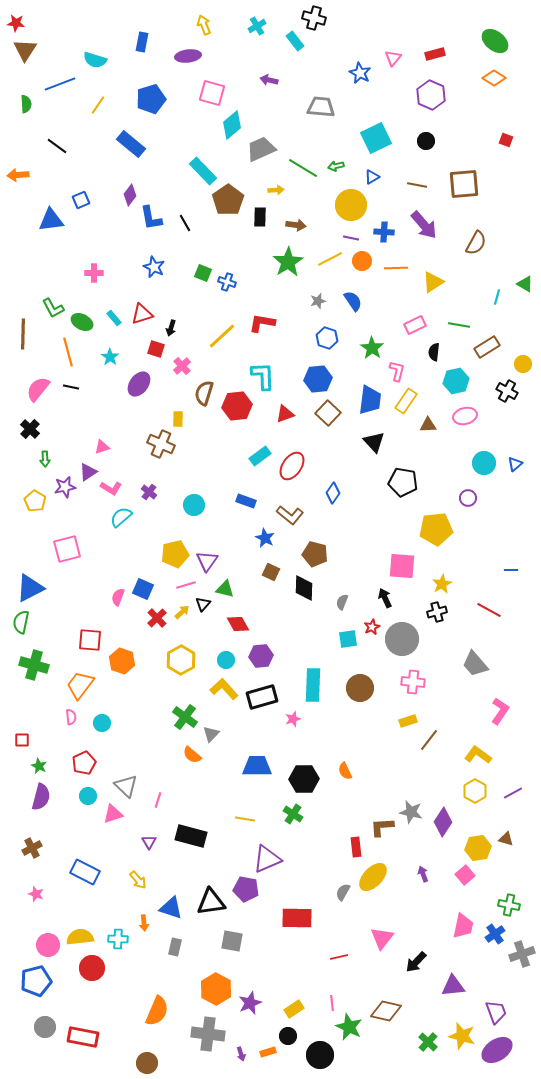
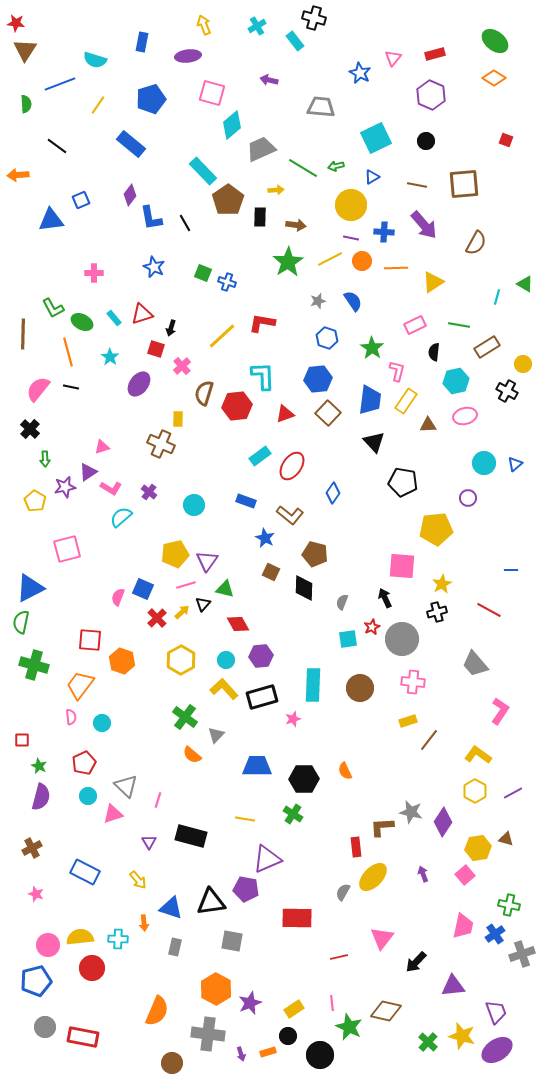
gray triangle at (211, 734): moved 5 px right, 1 px down
brown circle at (147, 1063): moved 25 px right
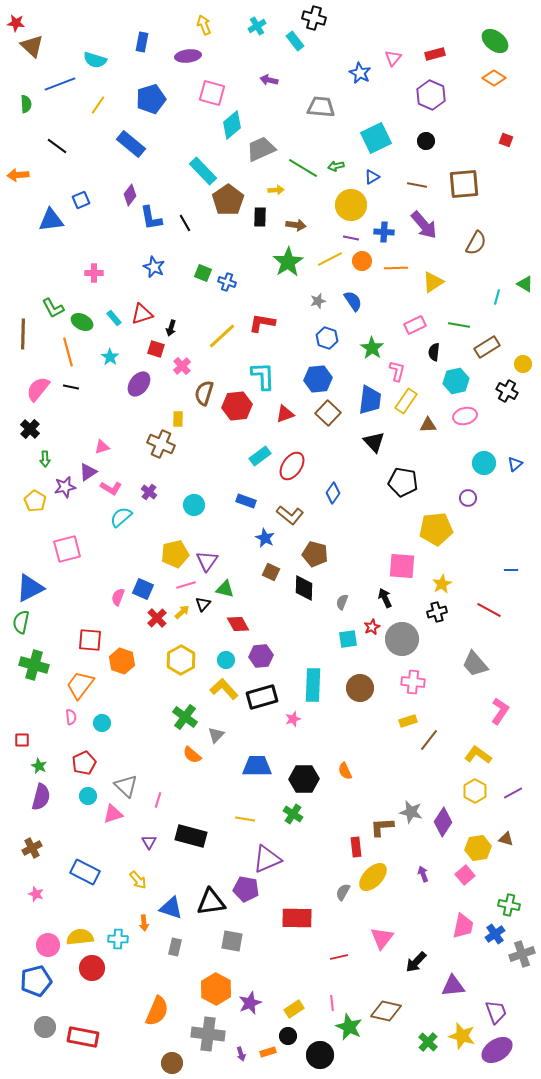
brown triangle at (25, 50): moved 7 px right, 4 px up; rotated 20 degrees counterclockwise
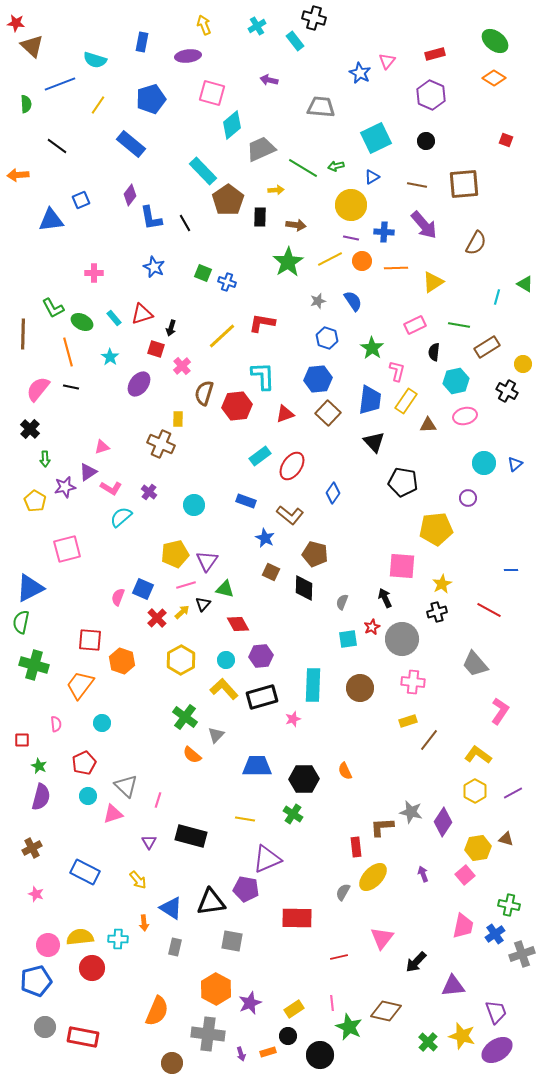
pink triangle at (393, 58): moved 6 px left, 3 px down
pink semicircle at (71, 717): moved 15 px left, 7 px down
blue triangle at (171, 908): rotated 15 degrees clockwise
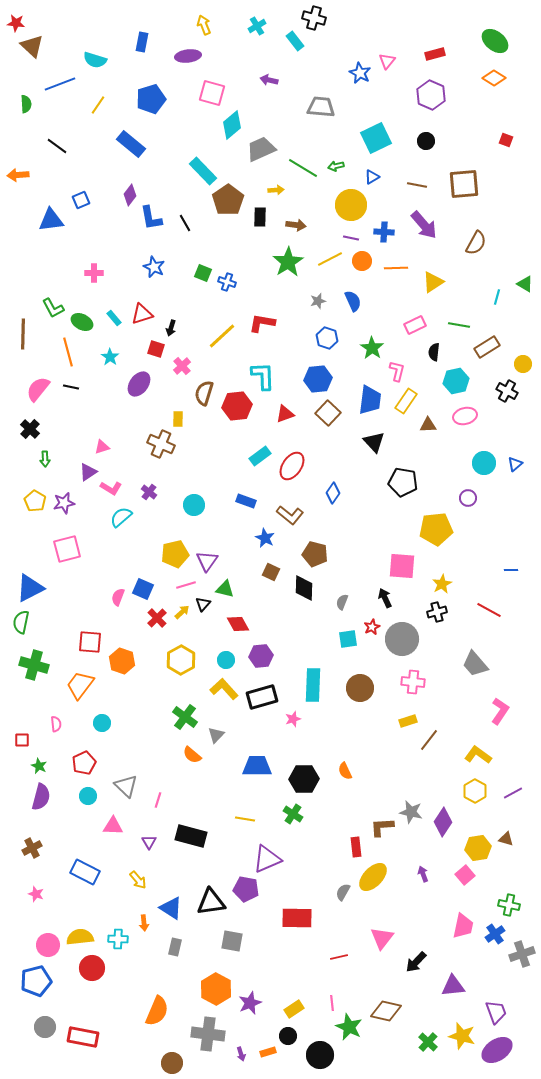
blue semicircle at (353, 301): rotated 10 degrees clockwise
purple star at (65, 487): moved 1 px left, 16 px down
red square at (90, 640): moved 2 px down
pink triangle at (113, 814): moved 12 px down; rotated 20 degrees clockwise
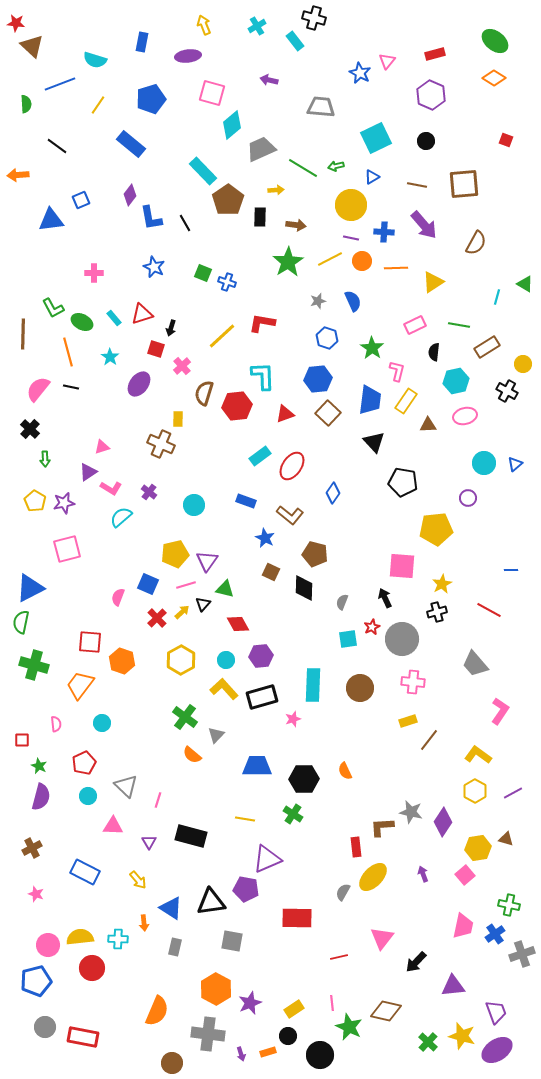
blue square at (143, 589): moved 5 px right, 5 px up
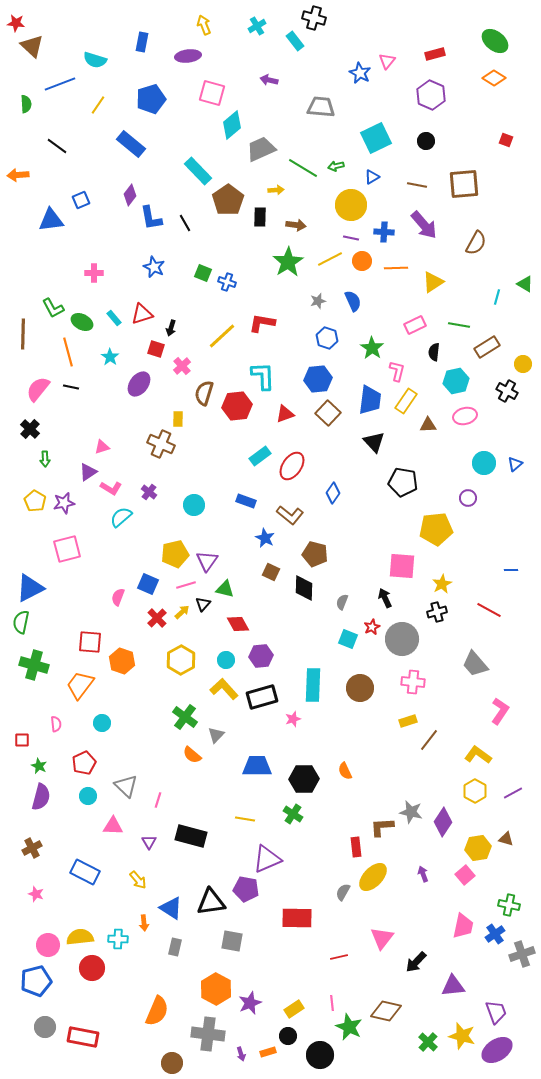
cyan rectangle at (203, 171): moved 5 px left
cyan square at (348, 639): rotated 30 degrees clockwise
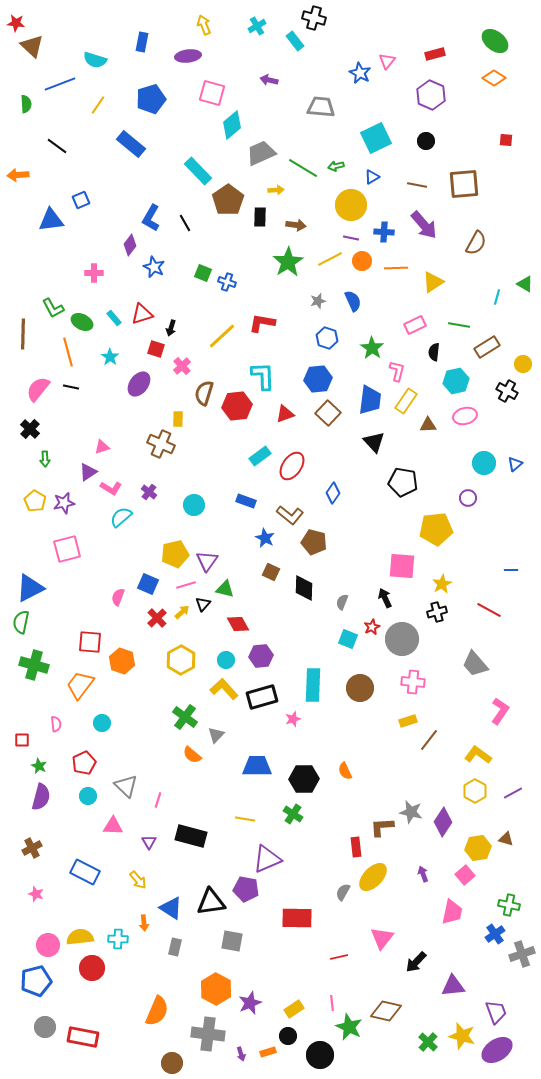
red square at (506, 140): rotated 16 degrees counterclockwise
gray trapezoid at (261, 149): moved 4 px down
purple diamond at (130, 195): moved 50 px down
blue L-shape at (151, 218): rotated 40 degrees clockwise
brown pentagon at (315, 554): moved 1 px left, 12 px up
pink trapezoid at (463, 926): moved 11 px left, 14 px up
